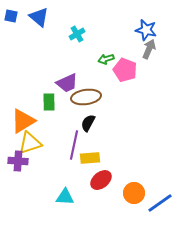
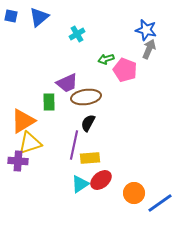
blue triangle: rotated 40 degrees clockwise
cyan triangle: moved 15 px right, 13 px up; rotated 36 degrees counterclockwise
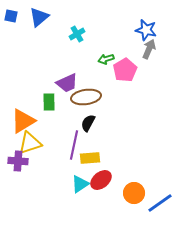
pink pentagon: rotated 20 degrees clockwise
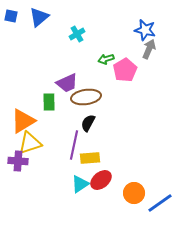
blue star: moved 1 px left
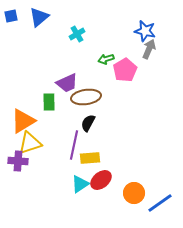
blue square: rotated 24 degrees counterclockwise
blue star: moved 1 px down
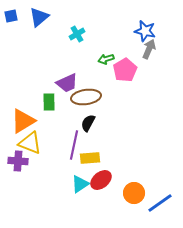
yellow triangle: rotated 40 degrees clockwise
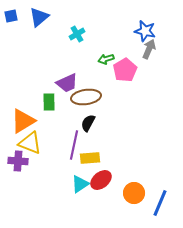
blue line: rotated 32 degrees counterclockwise
